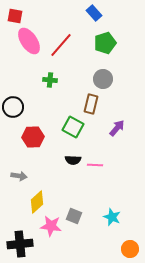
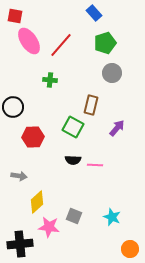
gray circle: moved 9 px right, 6 px up
brown rectangle: moved 1 px down
pink star: moved 2 px left, 1 px down
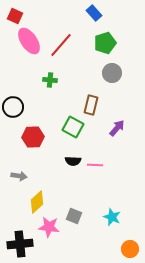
red square: rotated 14 degrees clockwise
black semicircle: moved 1 px down
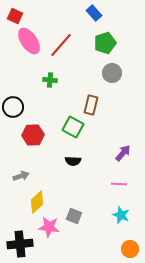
purple arrow: moved 6 px right, 25 px down
red hexagon: moved 2 px up
pink line: moved 24 px right, 19 px down
gray arrow: moved 2 px right; rotated 28 degrees counterclockwise
cyan star: moved 9 px right, 2 px up
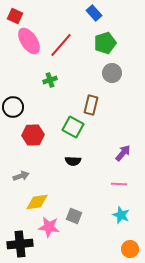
green cross: rotated 24 degrees counterclockwise
yellow diamond: rotated 35 degrees clockwise
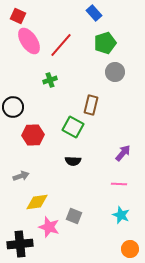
red square: moved 3 px right
gray circle: moved 3 px right, 1 px up
pink star: rotated 10 degrees clockwise
